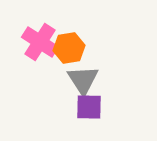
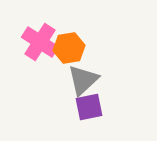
gray triangle: rotated 20 degrees clockwise
purple square: rotated 12 degrees counterclockwise
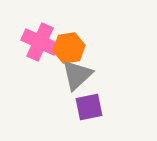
pink cross: rotated 9 degrees counterclockwise
gray triangle: moved 6 px left, 5 px up
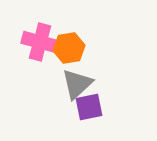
pink cross: rotated 9 degrees counterclockwise
gray triangle: moved 9 px down
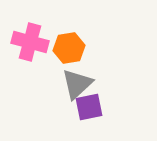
pink cross: moved 10 px left
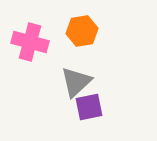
orange hexagon: moved 13 px right, 17 px up
gray triangle: moved 1 px left, 2 px up
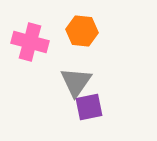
orange hexagon: rotated 16 degrees clockwise
gray triangle: rotated 12 degrees counterclockwise
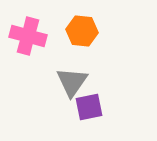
pink cross: moved 2 px left, 6 px up
gray triangle: moved 4 px left
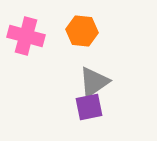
pink cross: moved 2 px left
gray triangle: moved 22 px right; rotated 20 degrees clockwise
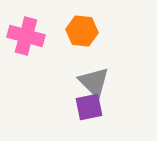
gray triangle: rotated 40 degrees counterclockwise
